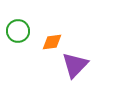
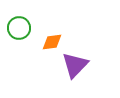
green circle: moved 1 px right, 3 px up
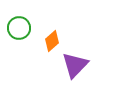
orange diamond: moved 1 px up; rotated 35 degrees counterclockwise
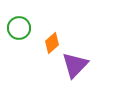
orange diamond: moved 2 px down
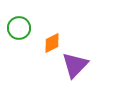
orange diamond: rotated 15 degrees clockwise
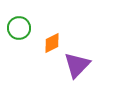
purple triangle: moved 2 px right
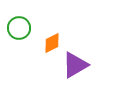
purple triangle: moved 2 px left; rotated 16 degrees clockwise
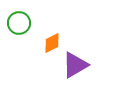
green circle: moved 5 px up
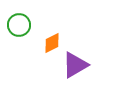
green circle: moved 2 px down
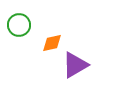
orange diamond: rotated 15 degrees clockwise
